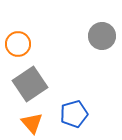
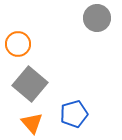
gray circle: moved 5 px left, 18 px up
gray square: rotated 16 degrees counterclockwise
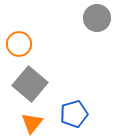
orange circle: moved 1 px right
orange triangle: rotated 20 degrees clockwise
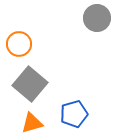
orange triangle: rotated 35 degrees clockwise
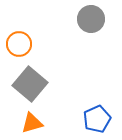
gray circle: moved 6 px left, 1 px down
blue pentagon: moved 23 px right, 5 px down; rotated 8 degrees counterclockwise
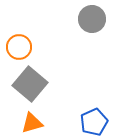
gray circle: moved 1 px right
orange circle: moved 3 px down
blue pentagon: moved 3 px left, 3 px down
